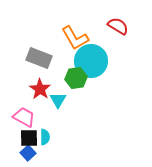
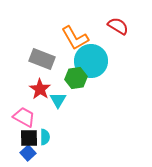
gray rectangle: moved 3 px right, 1 px down
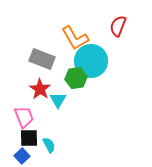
red semicircle: rotated 100 degrees counterclockwise
pink trapezoid: rotated 40 degrees clockwise
cyan semicircle: moved 4 px right, 8 px down; rotated 28 degrees counterclockwise
blue square: moved 6 px left, 3 px down
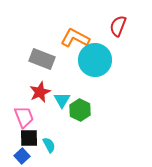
orange L-shape: rotated 148 degrees clockwise
cyan circle: moved 4 px right, 1 px up
green hexagon: moved 4 px right, 32 px down; rotated 25 degrees counterclockwise
red star: moved 3 px down; rotated 15 degrees clockwise
cyan triangle: moved 4 px right
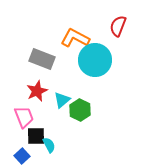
red star: moved 3 px left, 1 px up
cyan triangle: rotated 18 degrees clockwise
black square: moved 7 px right, 2 px up
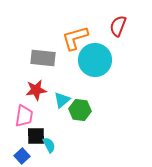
orange L-shape: rotated 44 degrees counterclockwise
gray rectangle: moved 1 px right, 1 px up; rotated 15 degrees counterclockwise
red star: moved 1 px left, 1 px up; rotated 15 degrees clockwise
green hexagon: rotated 20 degrees counterclockwise
pink trapezoid: moved 1 px up; rotated 30 degrees clockwise
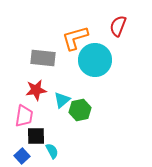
green hexagon: rotated 20 degrees counterclockwise
cyan semicircle: moved 3 px right, 6 px down
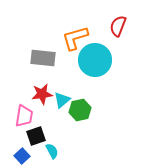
red star: moved 6 px right, 4 px down
black square: rotated 18 degrees counterclockwise
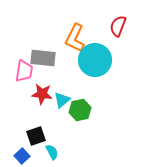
orange L-shape: rotated 48 degrees counterclockwise
red star: rotated 15 degrees clockwise
pink trapezoid: moved 45 px up
cyan semicircle: moved 1 px down
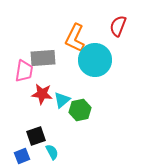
gray rectangle: rotated 10 degrees counterclockwise
blue square: rotated 21 degrees clockwise
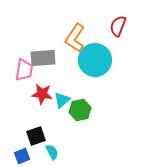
orange L-shape: rotated 8 degrees clockwise
pink trapezoid: moved 1 px up
